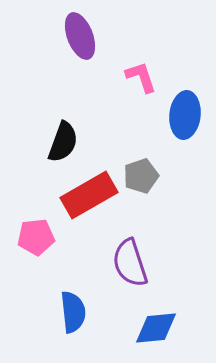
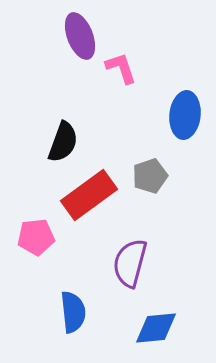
pink L-shape: moved 20 px left, 9 px up
gray pentagon: moved 9 px right
red rectangle: rotated 6 degrees counterclockwise
purple semicircle: rotated 33 degrees clockwise
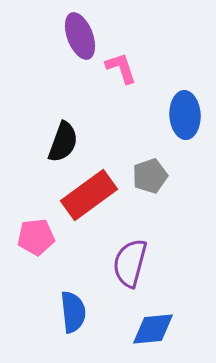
blue ellipse: rotated 9 degrees counterclockwise
blue diamond: moved 3 px left, 1 px down
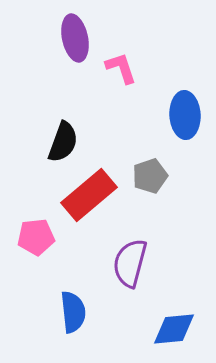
purple ellipse: moved 5 px left, 2 px down; rotated 9 degrees clockwise
red rectangle: rotated 4 degrees counterclockwise
blue diamond: moved 21 px right
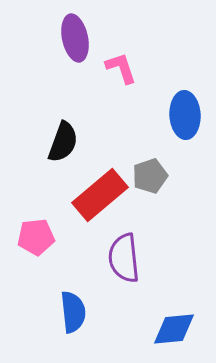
red rectangle: moved 11 px right
purple semicircle: moved 6 px left, 5 px up; rotated 21 degrees counterclockwise
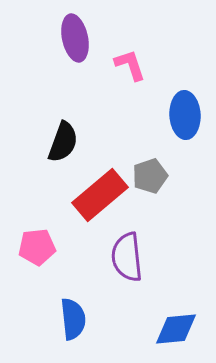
pink L-shape: moved 9 px right, 3 px up
pink pentagon: moved 1 px right, 10 px down
purple semicircle: moved 3 px right, 1 px up
blue semicircle: moved 7 px down
blue diamond: moved 2 px right
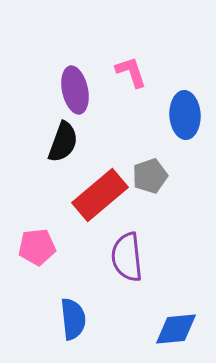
purple ellipse: moved 52 px down
pink L-shape: moved 1 px right, 7 px down
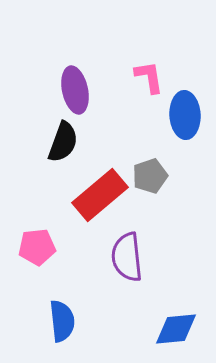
pink L-shape: moved 18 px right, 5 px down; rotated 9 degrees clockwise
blue semicircle: moved 11 px left, 2 px down
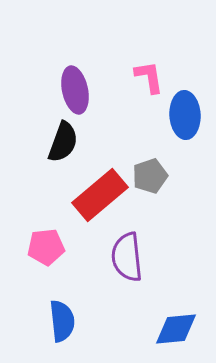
pink pentagon: moved 9 px right
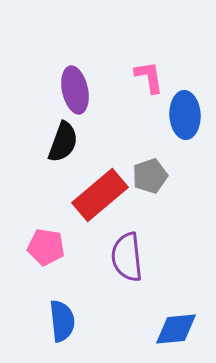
pink pentagon: rotated 15 degrees clockwise
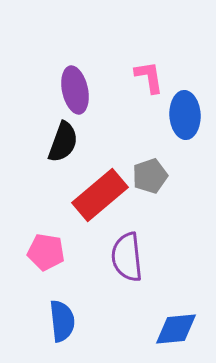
pink pentagon: moved 5 px down
